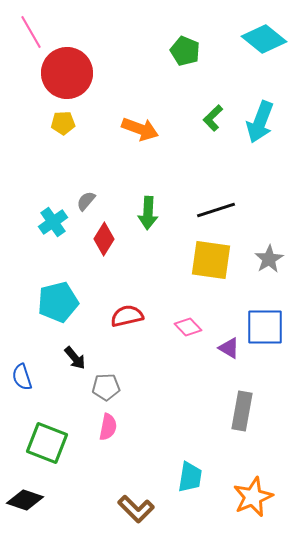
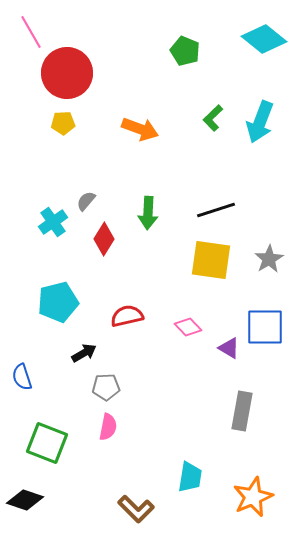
black arrow: moved 9 px right, 5 px up; rotated 80 degrees counterclockwise
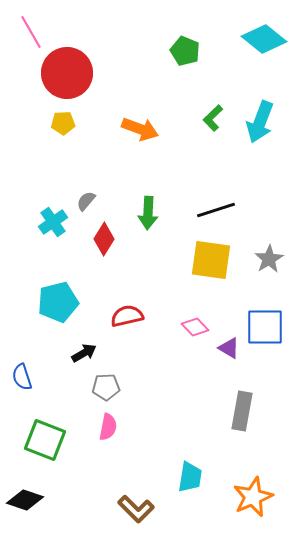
pink diamond: moved 7 px right
green square: moved 2 px left, 3 px up
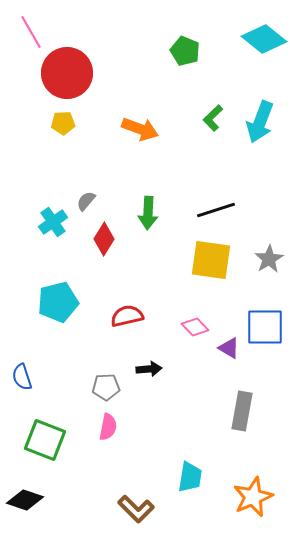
black arrow: moved 65 px right, 16 px down; rotated 25 degrees clockwise
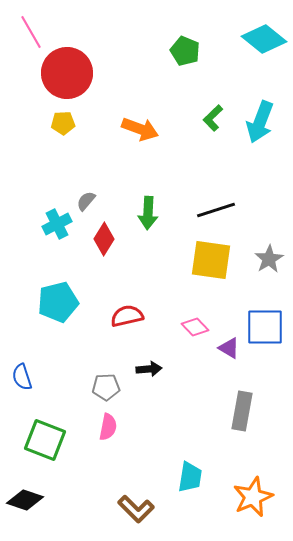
cyan cross: moved 4 px right, 2 px down; rotated 8 degrees clockwise
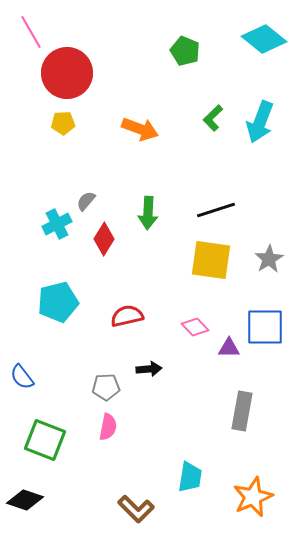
purple triangle: rotated 30 degrees counterclockwise
blue semicircle: rotated 20 degrees counterclockwise
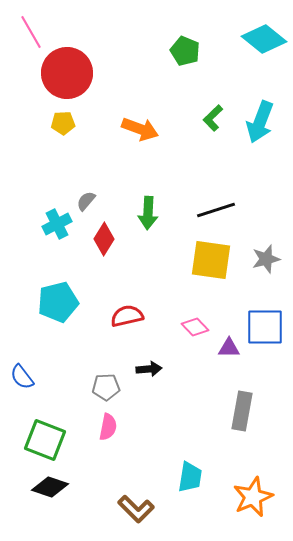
gray star: moved 3 px left; rotated 16 degrees clockwise
black diamond: moved 25 px right, 13 px up
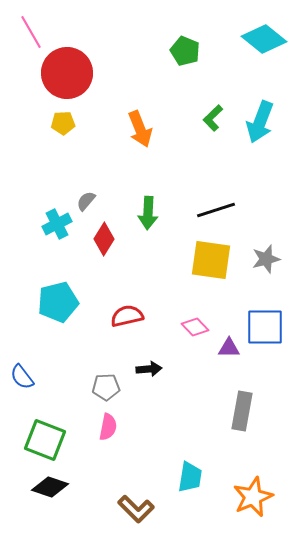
orange arrow: rotated 48 degrees clockwise
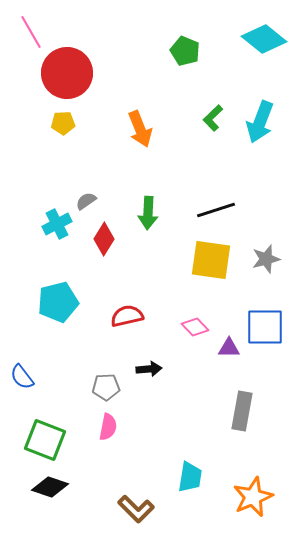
gray semicircle: rotated 15 degrees clockwise
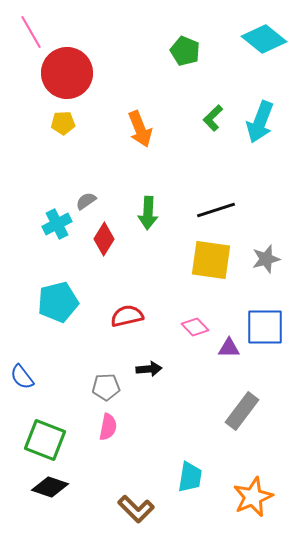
gray rectangle: rotated 27 degrees clockwise
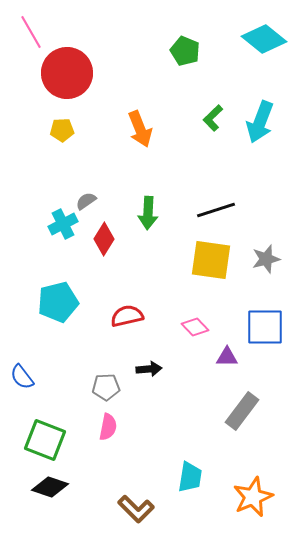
yellow pentagon: moved 1 px left, 7 px down
cyan cross: moved 6 px right
purple triangle: moved 2 px left, 9 px down
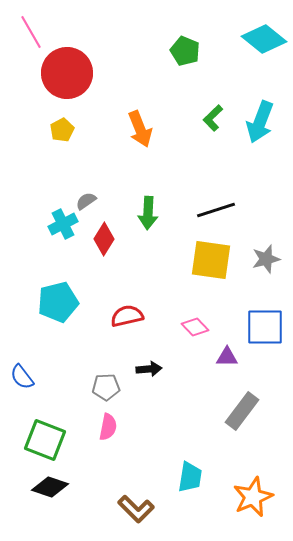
yellow pentagon: rotated 25 degrees counterclockwise
